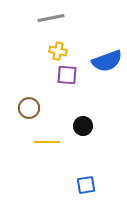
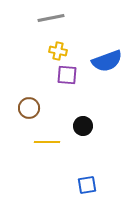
blue square: moved 1 px right
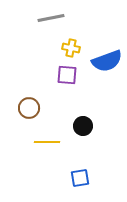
yellow cross: moved 13 px right, 3 px up
blue square: moved 7 px left, 7 px up
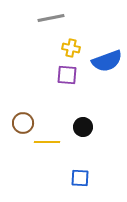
brown circle: moved 6 px left, 15 px down
black circle: moved 1 px down
blue square: rotated 12 degrees clockwise
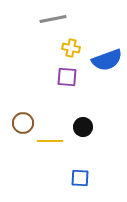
gray line: moved 2 px right, 1 px down
blue semicircle: moved 1 px up
purple square: moved 2 px down
yellow line: moved 3 px right, 1 px up
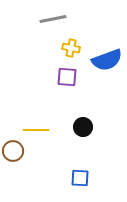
brown circle: moved 10 px left, 28 px down
yellow line: moved 14 px left, 11 px up
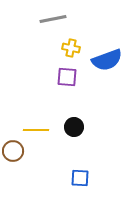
black circle: moved 9 px left
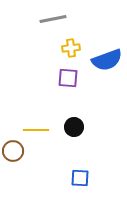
yellow cross: rotated 18 degrees counterclockwise
purple square: moved 1 px right, 1 px down
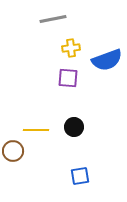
blue square: moved 2 px up; rotated 12 degrees counterclockwise
